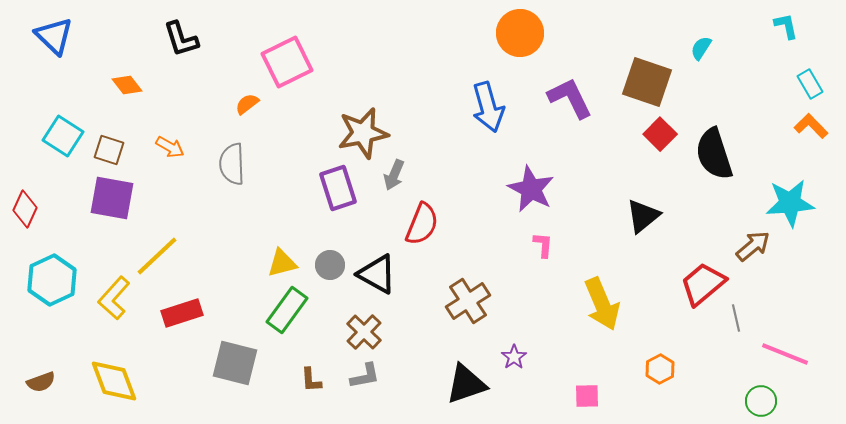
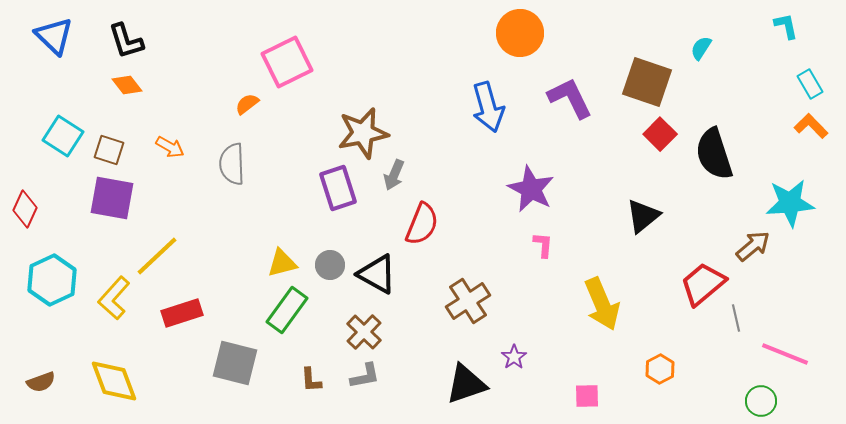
black L-shape at (181, 39): moved 55 px left, 2 px down
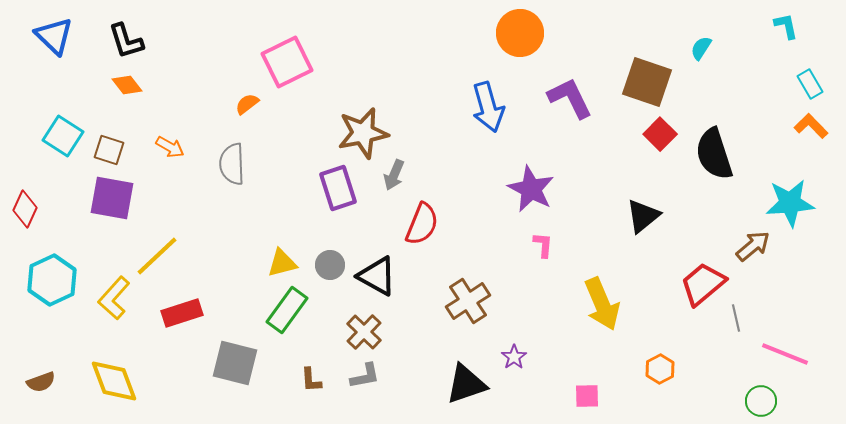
black triangle at (377, 274): moved 2 px down
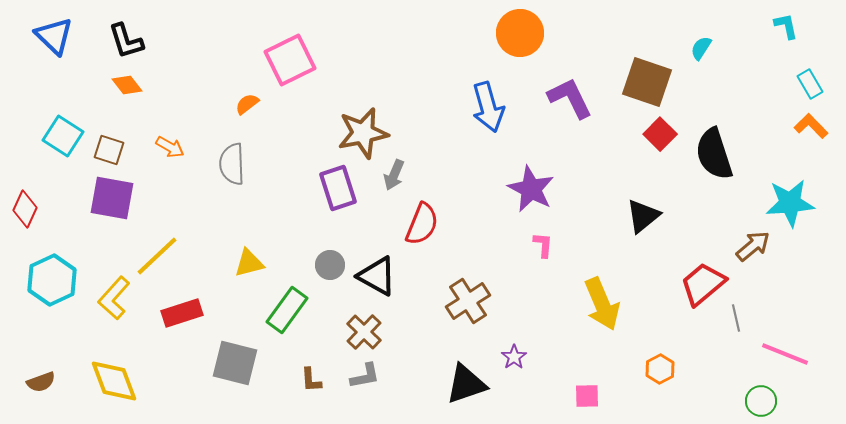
pink square at (287, 62): moved 3 px right, 2 px up
yellow triangle at (282, 263): moved 33 px left
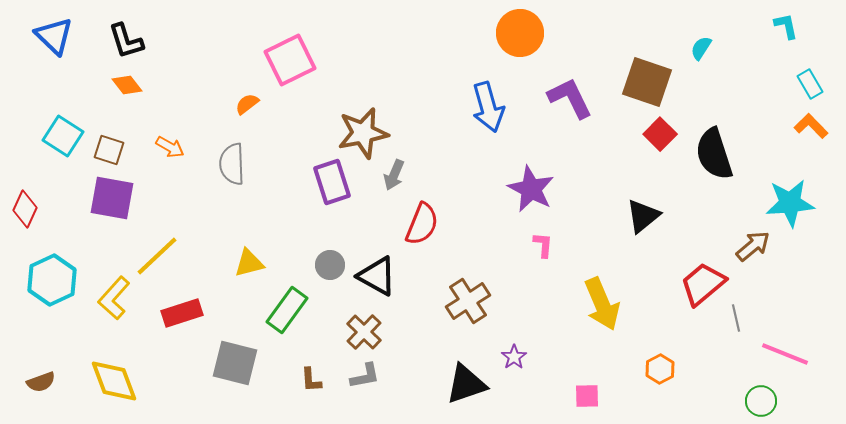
purple rectangle at (338, 188): moved 6 px left, 6 px up
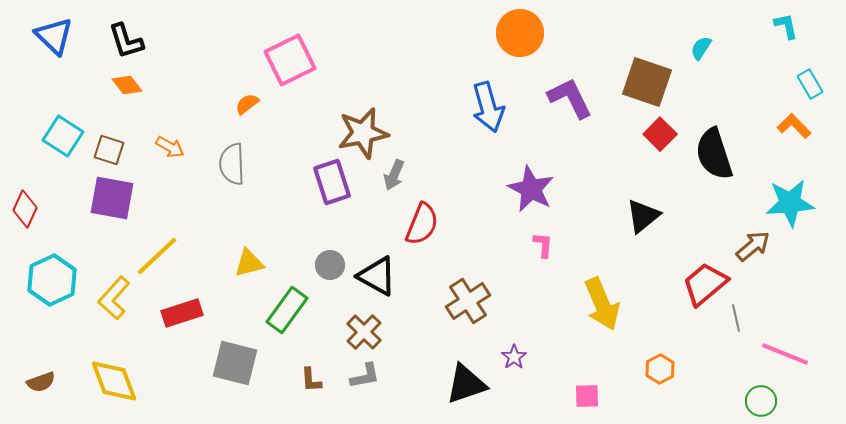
orange L-shape at (811, 126): moved 17 px left
red trapezoid at (703, 284): moved 2 px right
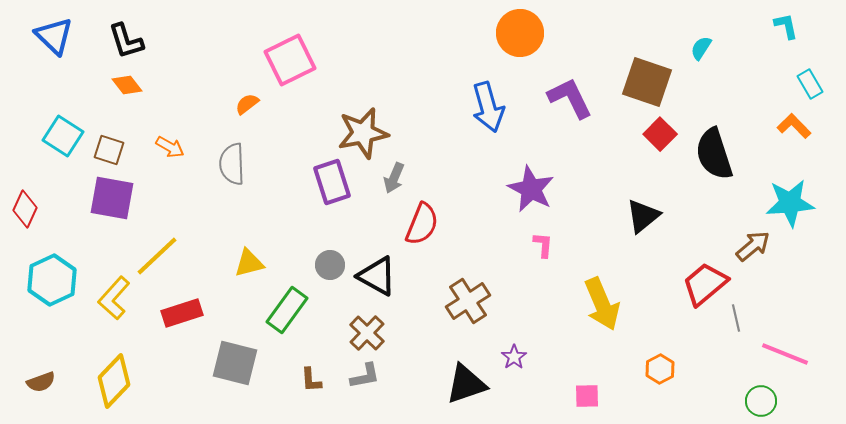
gray arrow at (394, 175): moved 3 px down
brown cross at (364, 332): moved 3 px right, 1 px down
yellow diamond at (114, 381): rotated 64 degrees clockwise
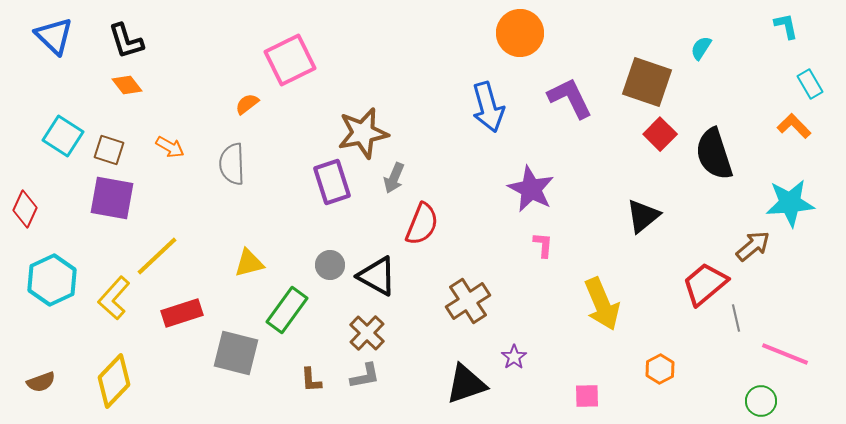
gray square at (235, 363): moved 1 px right, 10 px up
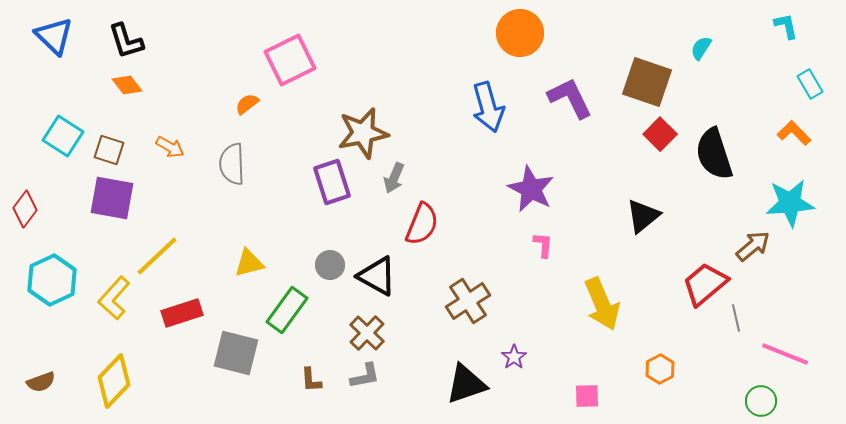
orange L-shape at (794, 126): moved 7 px down
red diamond at (25, 209): rotated 12 degrees clockwise
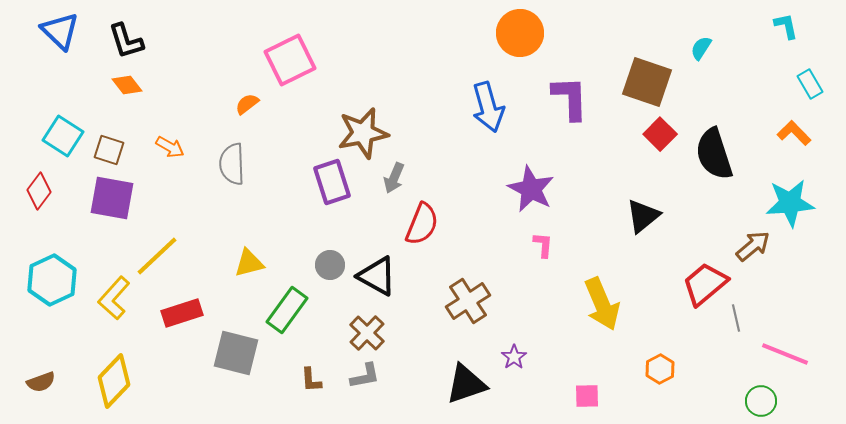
blue triangle at (54, 36): moved 6 px right, 5 px up
purple L-shape at (570, 98): rotated 24 degrees clockwise
red diamond at (25, 209): moved 14 px right, 18 px up
